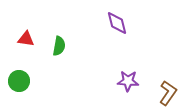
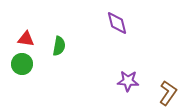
green circle: moved 3 px right, 17 px up
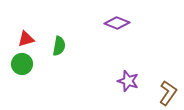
purple diamond: rotated 55 degrees counterclockwise
red triangle: rotated 24 degrees counterclockwise
purple star: rotated 15 degrees clockwise
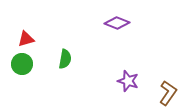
green semicircle: moved 6 px right, 13 px down
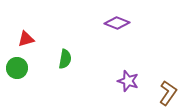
green circle: moved 5 px left, 4 px down
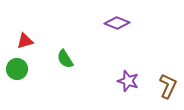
red triangle: moved 1 px left, 2 px down
green semicircle: rotated 138 degrees clockwise
green circle: moved 1 px down
brown L-shape: moved 7 px up; rotated 10 degrees counterclockwise
